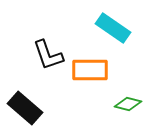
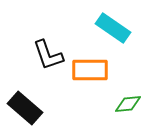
green diamond: rotated 20 degrees counterclockwise
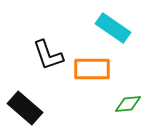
orange rectangle: moved 2 px right, 1 px up
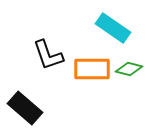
green diamond: moved 1 px right, 35 px up; rotated 20 degrees clockwise
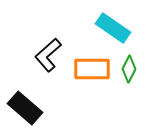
black L-shape: rotated 68 degrees clockwise
green diamond: rotated 76 degrees counterclockwise
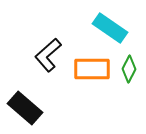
cyan rectangle: moved 3 px left
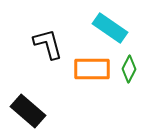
black L-shape: moved 11 px up; rotated 116 degrees clockwise
black rectangle: moved 3 px right, 3 px down
